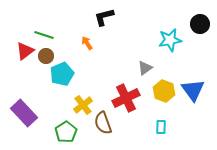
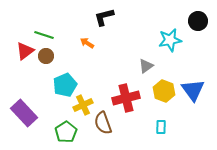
black circle: moved 2 px left, 3 px up
orange arrow: rotated 24 degrees counterclockwise
gray triangle: moved 1 px right, 2 px up
cyan pentagon: moved 3 px right, 11 px down
red cross: rotated 12 degrees clockwise
yellow cross: rotated 12 degrees clockwise
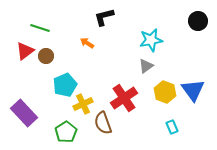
green line: moved 4 px left, 7 px up
cyan star: moved 19 px left
yellow hexagon: moved 1 px right, 1 px down
red cross: moved 2 px left; rotated 20 degrees counterclockwise
yellow cross: moved 1 px up
cyan rectangle: moved 11 px right; rotated 24 degrees counterclockwise
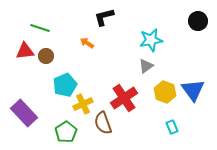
red triangle: rotated 30 degrees clockwise
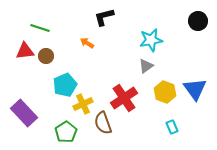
blue triangle: moved 2 px right, 1 px up
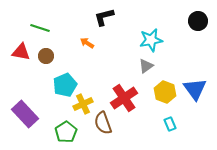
red triangle: moved 4 px left, 1 px down; rotated 18 degrees clockwise
purple rectangle: moved 1 px right, 1 px down
cyan rectangle: moved 2 px left, 3 px up
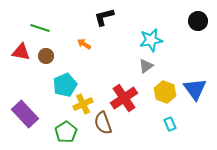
orange arrow: moved 3 px left, 1 px down
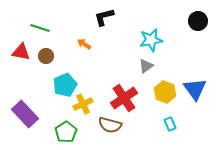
brown semicircle: moved 7 px right, 2 px down; rotated 55 degrees counterclockwise
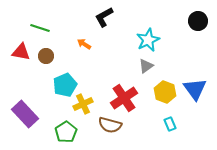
black L-shape: rotated 15 degrees counterclockwise
cyan star: moved 3 px left; rotated 15 degrees counterclockwise
